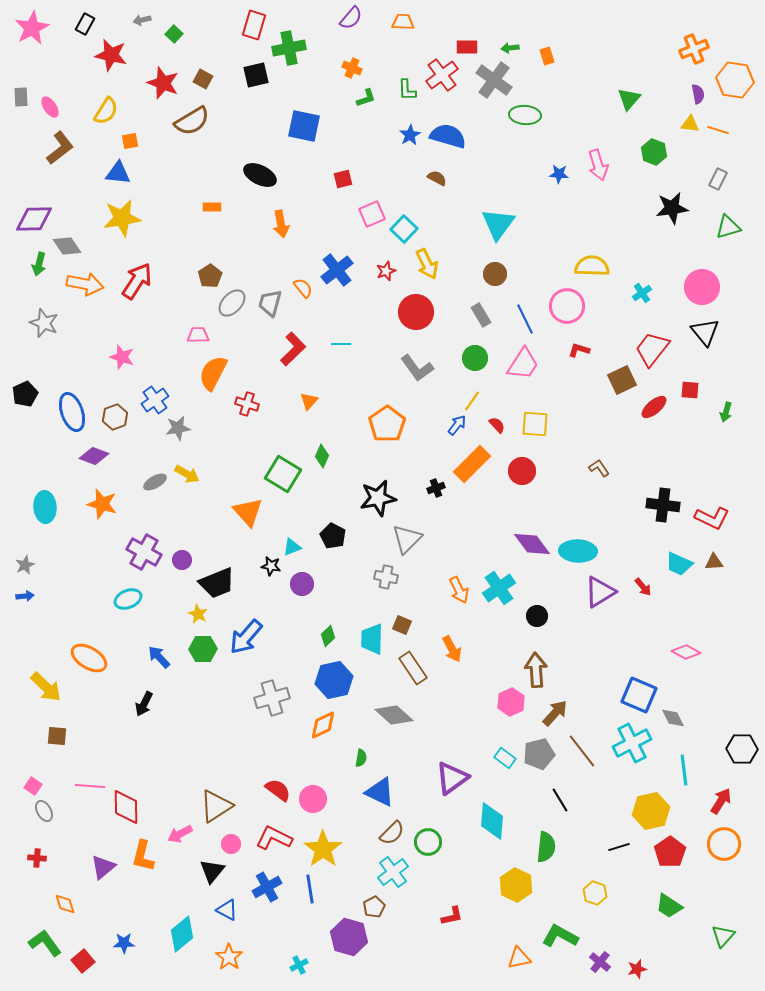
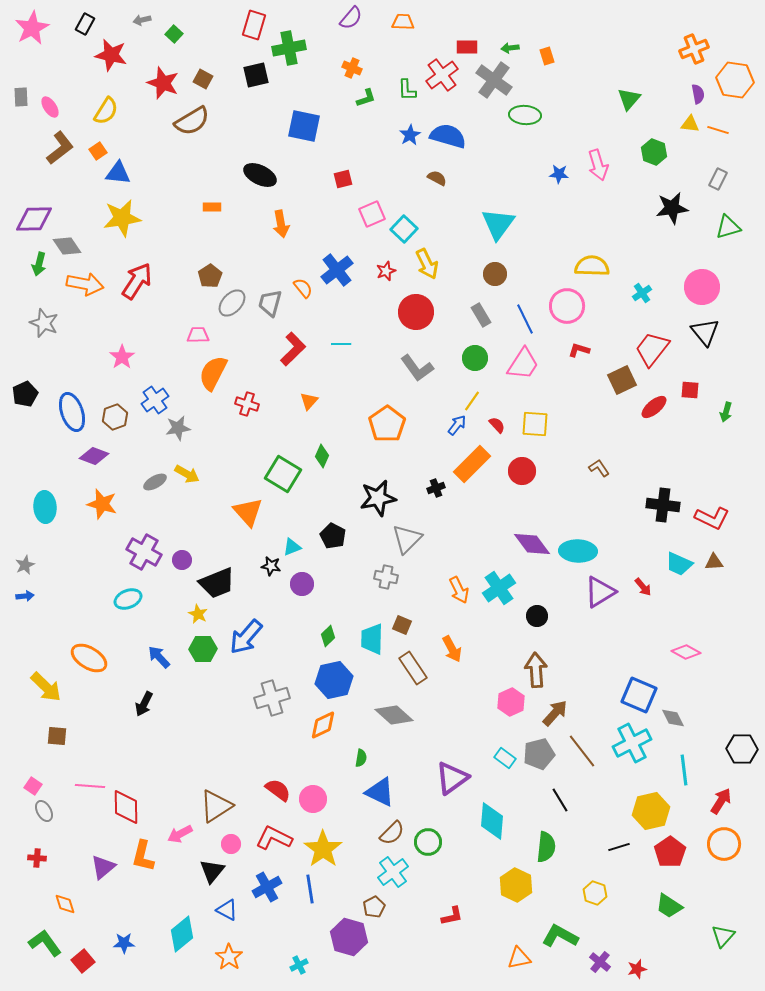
orange square at (130, 141): moved 32 px left, 10 px down; rotated 24 degrees counterclockwise
pink star at (122, 357): rotated 20 degrees clockwise
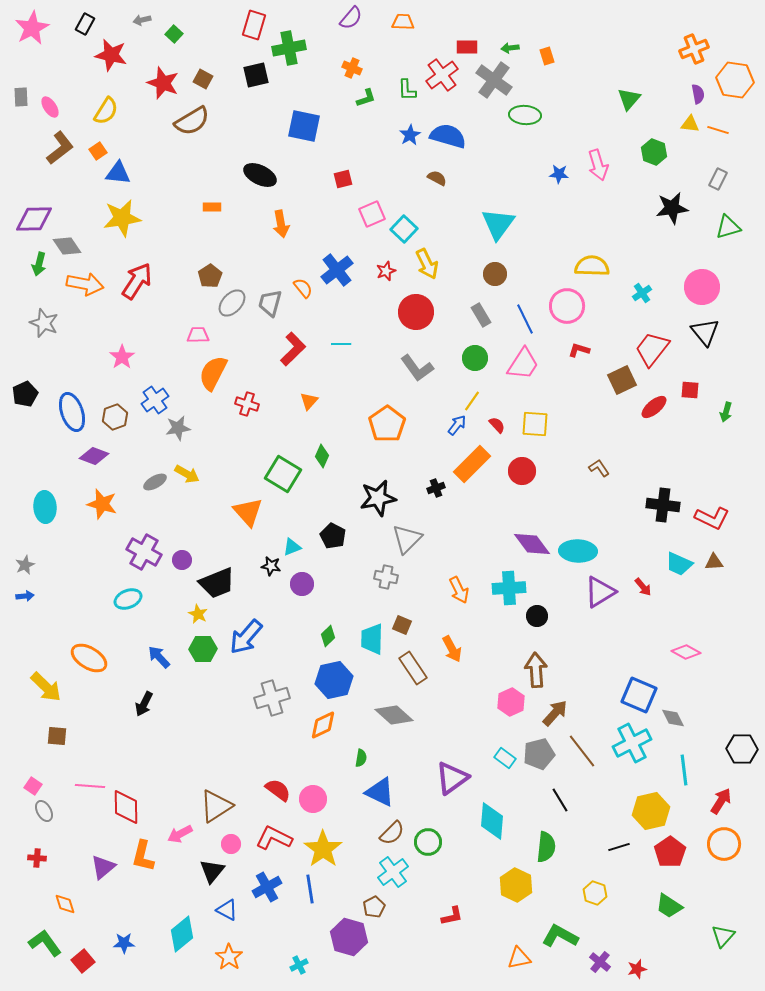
cyan cross at (499, 588): moved 10 px right; rotated 32 degrees clockwise
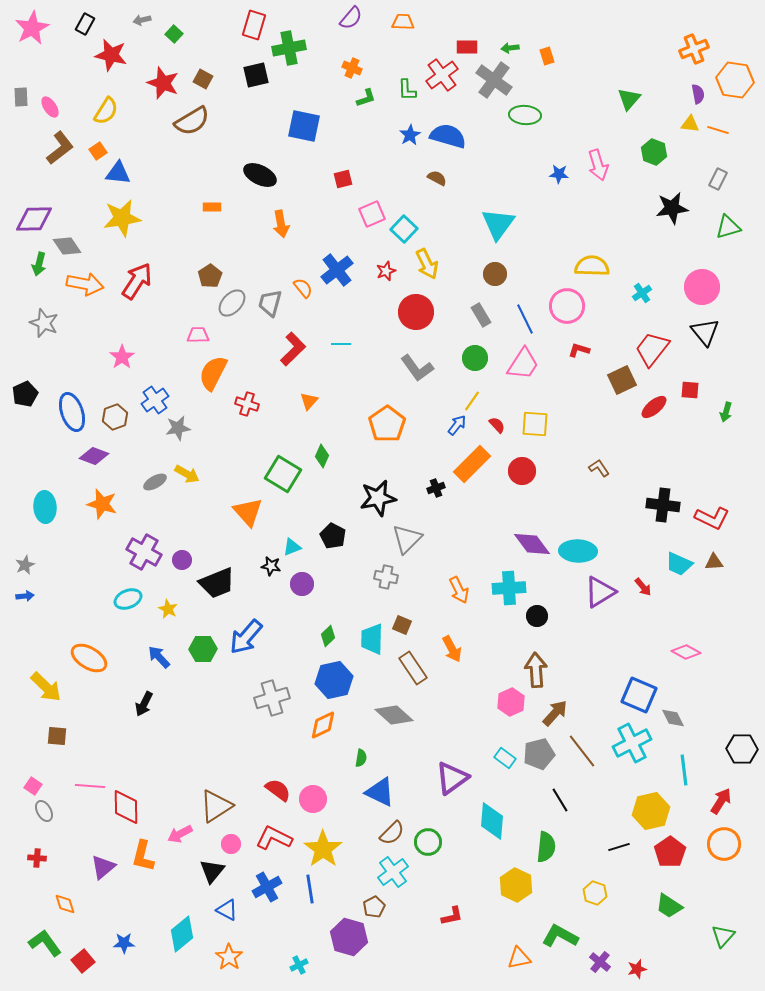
yellow star at (198, 614): moved 30 px left, 5 px up
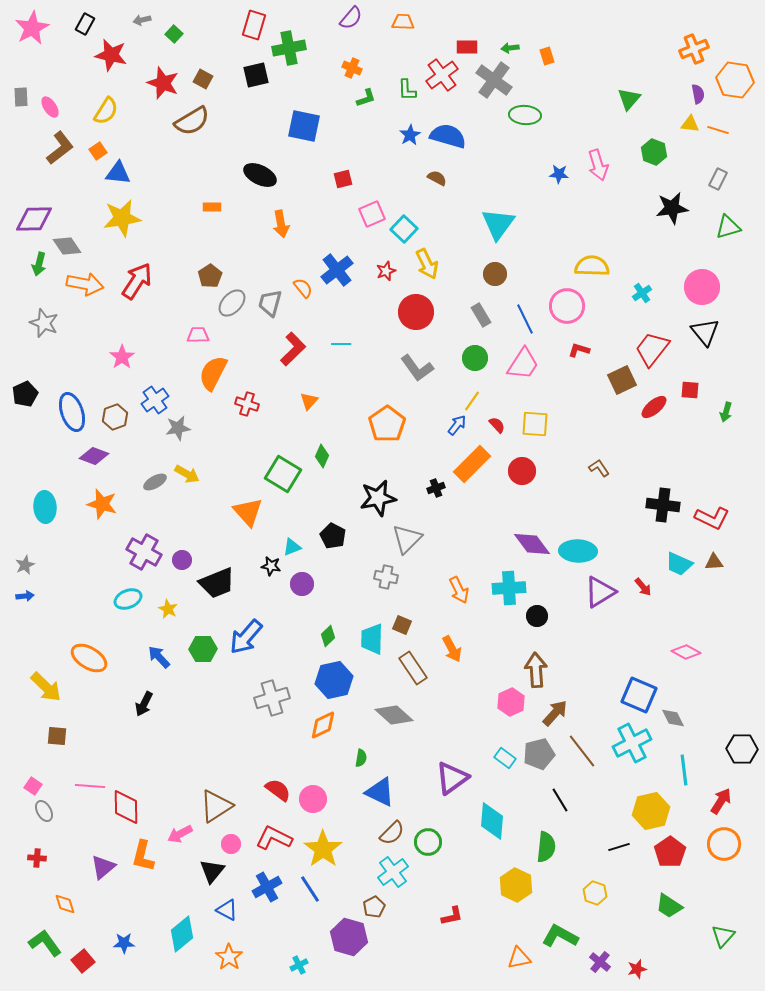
blue line at (310, 889): rotated 24 degrees counterclockwise
